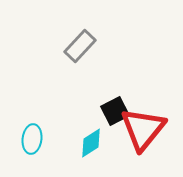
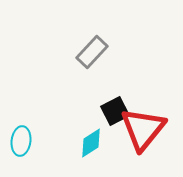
gray rectangle: moved 12 px right, 6 px down
cyan ellipse: moved 11 px left, 2 px down
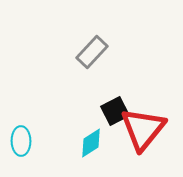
cyan ellipse: rotated 8 degrees counterclockwise
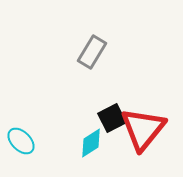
gray rectangle: rotated 12 degrees counterclockwise
black square: moved 3 px left, 7 px down
cyan ellipse: rotated 44 degrees counterclockwise
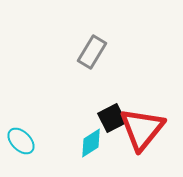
red triangle: moved 1 px left
